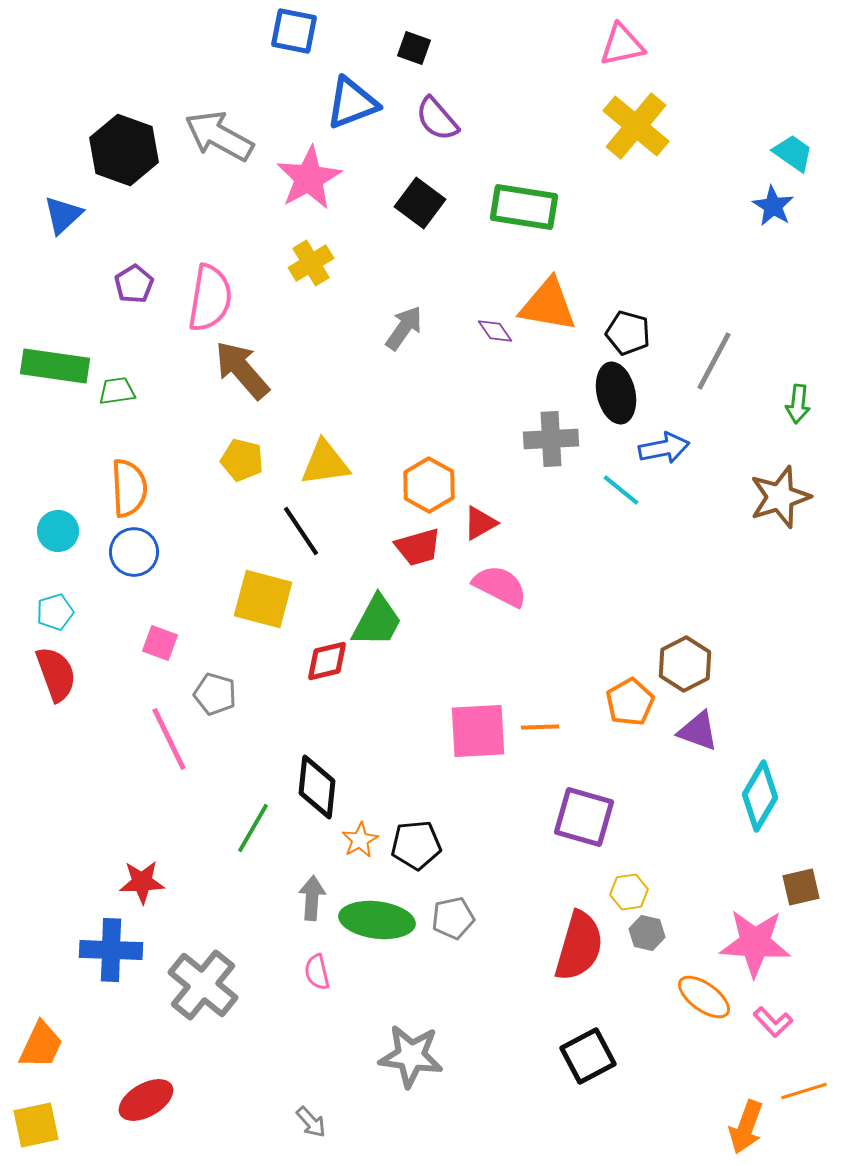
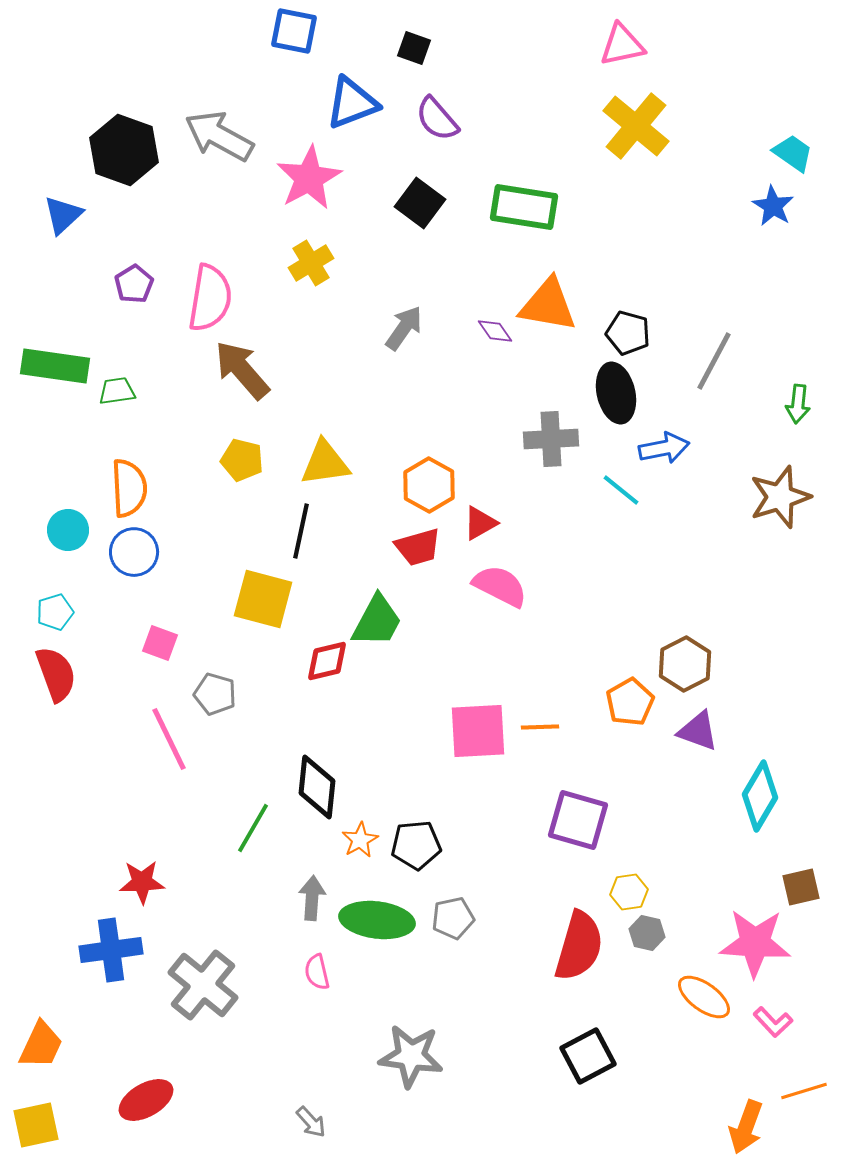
cyan circle at (58, 531): moved 10 px right, 1 px up
black line at (301, 531): rotated 46 degrees clockwise
purple square at (584, 817): moved 6 px left, 3 px down
blue cross at (111, 950): rotated 10 degrees counterclockwise
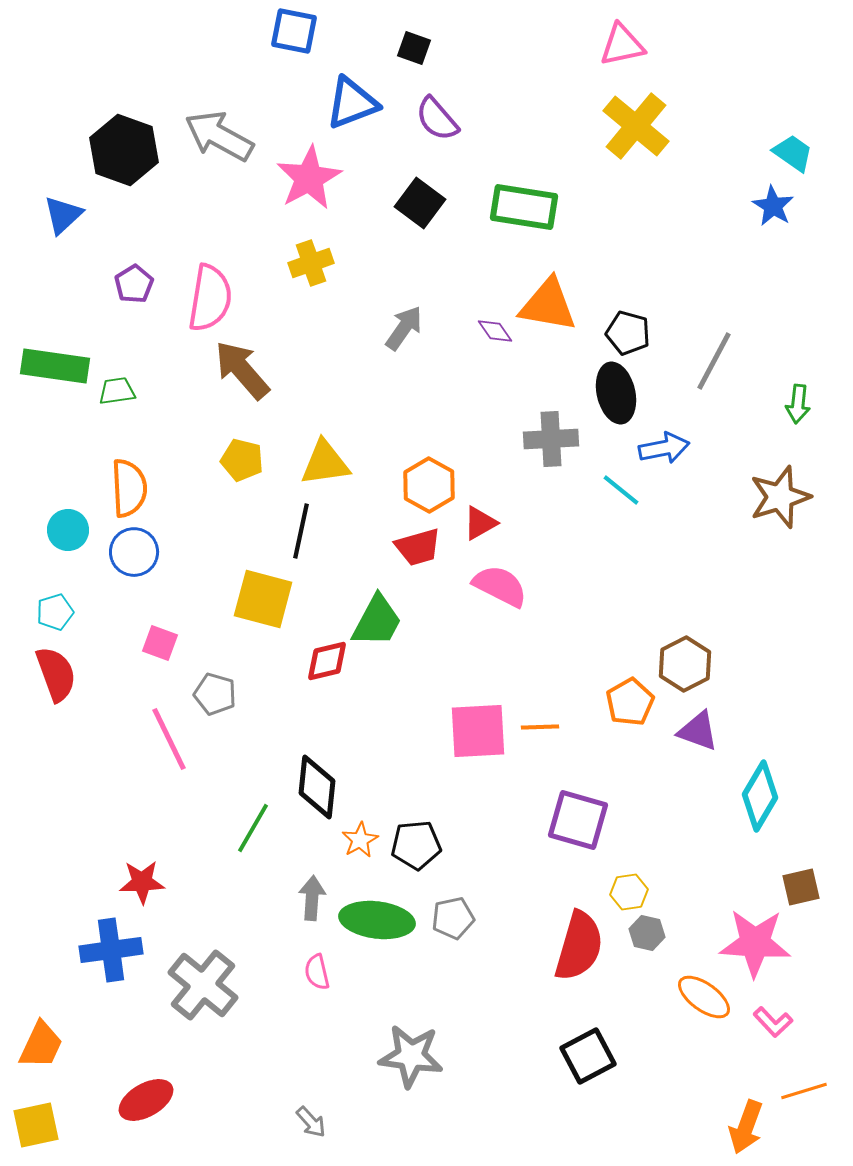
yellow cross at (311, 263): rotated 12 degrees clockwise
